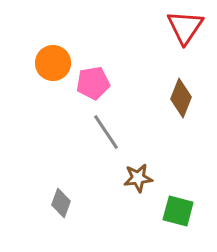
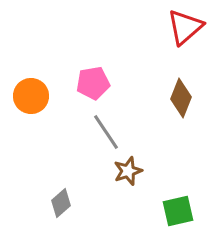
red triangle: rotated 15 degrees clockwise
orange circle: moved 22 px left, 33 px down
brown star: moved 10 px left, 7 px up; rotated 12 degrees counterclockwise
gray diamond: rotated 28 degrees clockwise
green square: rotated 28 degrees counterclockwise
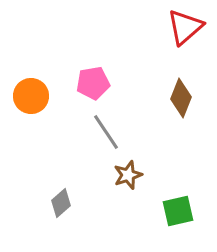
brown star: moved 4 px down
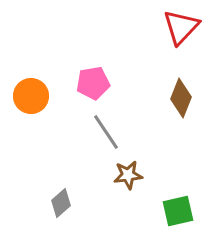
red triangle: moved 4 px left; rotated 6 degrees counterclockwise
brown star: rotated 12 degrees clockwise
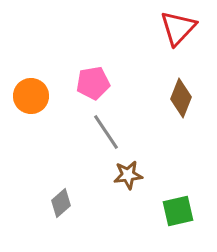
red triangle: moved 3 px left, 1 px down
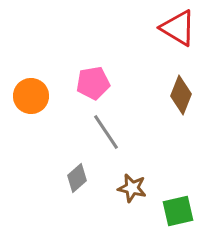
red triangle: rotated 42 degrees counterclockwise
brown diamond: moved 3 px up
brown star: moved 4 px right, 13 px down; rotated 20 degrees clockwise
gray diamond: moved 16 px right, 25 px up
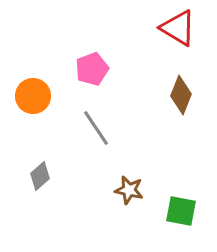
pink pentagon: moved 1 px left, 14 px up; rotated 12 degrees counterclockwise
orange circle: moved 2 px right
gray line: moved 10 px left, 4 px up
gray diamond: moved 37 px left, 2 px up
brown star: moved 3 px left, 2 px down
green square: moved 3 px right; rotated 24 degrees clockwise
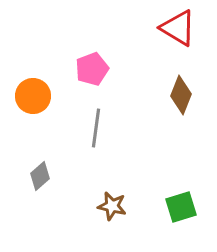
gray line: rotated 42 degrees clockwise
brown star: moved 17 px left, 16 px down
green square: moved 4 px up; rotated 28 degrees counterclockwise
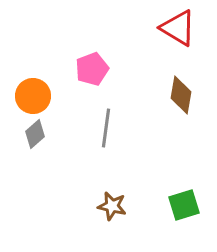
brown diamond: rotated 12 degrees counterclockwise
gray line: moved 10 px right
gray diamond: moved 5 px left, 42 px up
green square: moved 3 px right, 2 px up
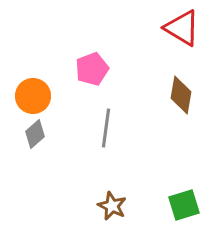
red triangle: moved 4 px right
brown star: rotated 12 degrees clockwise
